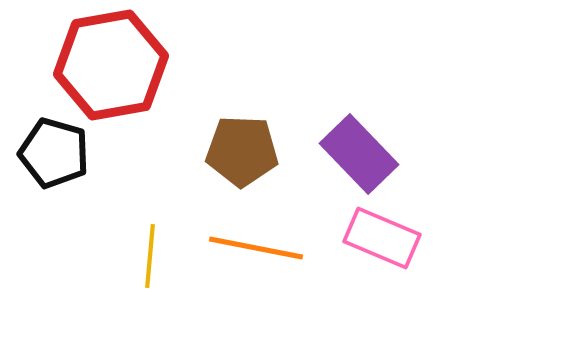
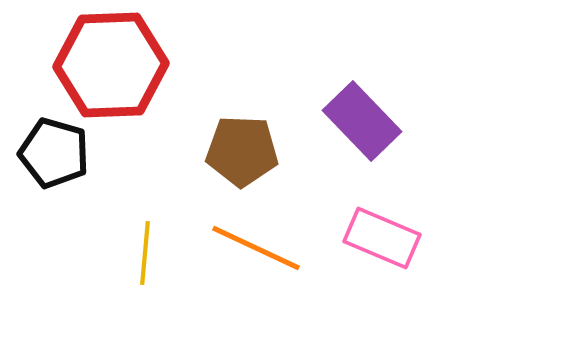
red hexagon: rotated 8 degrees clockwise
purple rectangle: moved 3 px right, 33 px up
orange line: rotated 14 degrees clockwise
yellow line: moved 5 px left, 3 px up
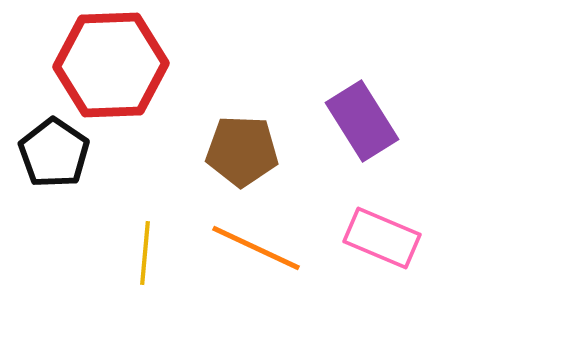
purple rectangle: rotated 12 degrees clockwise
black pentagon: rotated 18 degrees clockwise
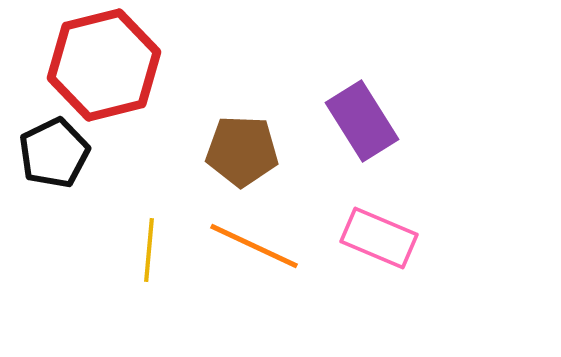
red hexagon: moved 7 px left; rotated 12 degrees counterclockwise
black pentagon: rotated 12 degrees clockwise
pink rectangle: moved 3 px left
orange line: moved 2 px left, 2 px up
yellow line: moved 4 px right, 3 px up
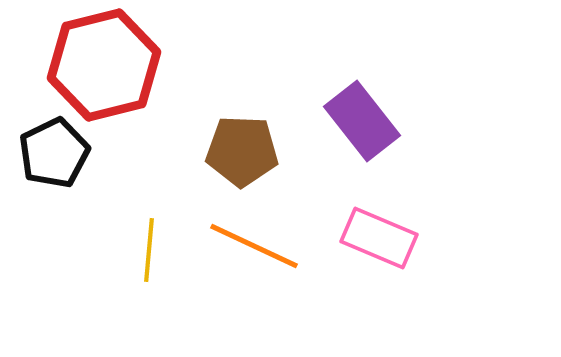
purple rectangle: rotated 6 degrees counterclockwise
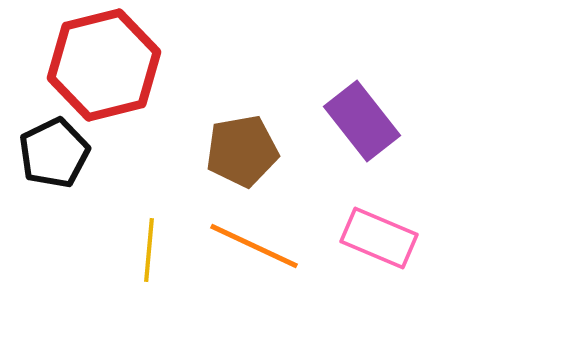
brown pentagon: rotated 12 degrees counterclockwise
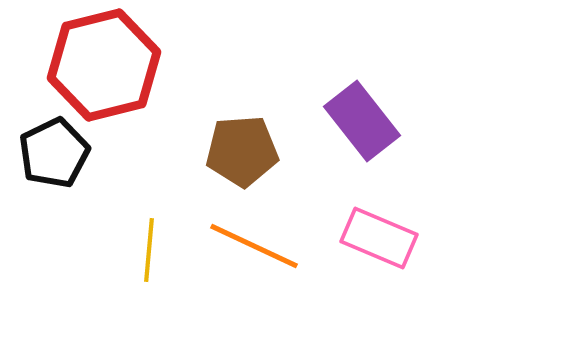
brown pentagon: rotated 6 degrees clockwise
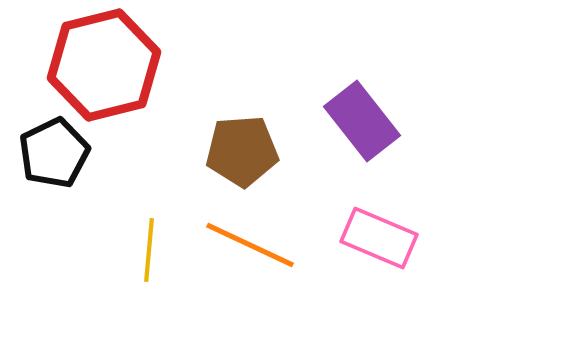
orange line: moved 4 px left, 1 px up
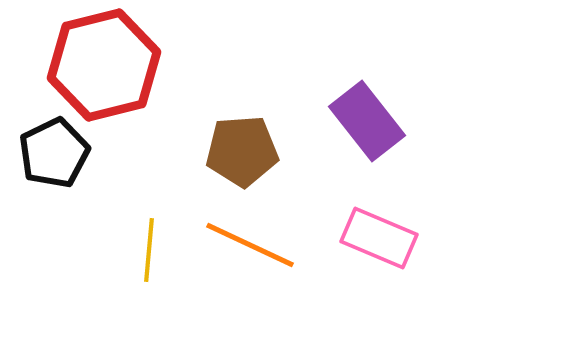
purple rectangle: moved 5 px right
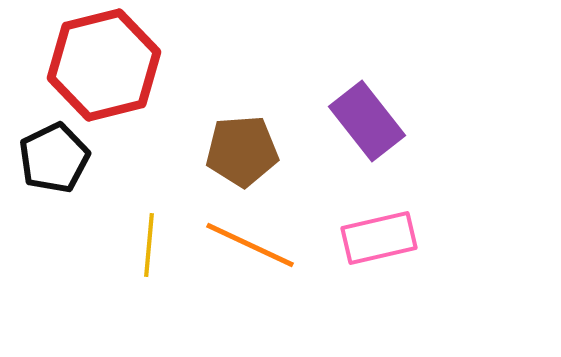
black pentagon: moved 5 px down
pink rectangle: rotated 36 degrees counterclockwise
yellow line: moved 5 px up
